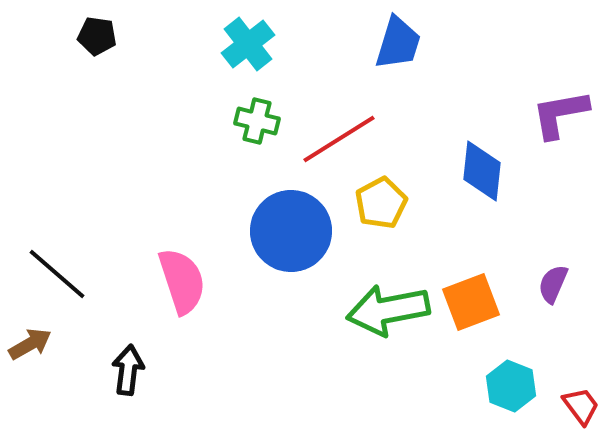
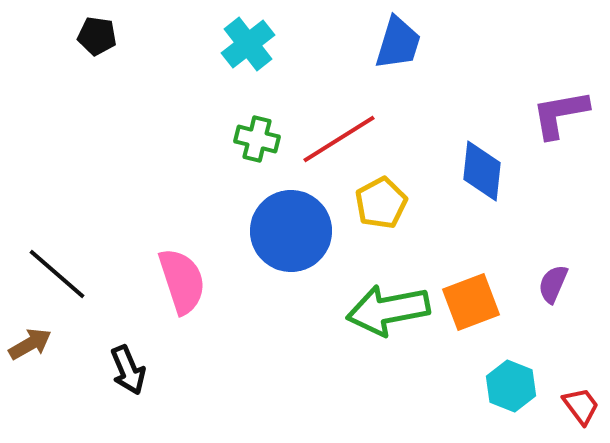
green cross: moved 18 px down
black arrow: rotated 150 degrees clockwise
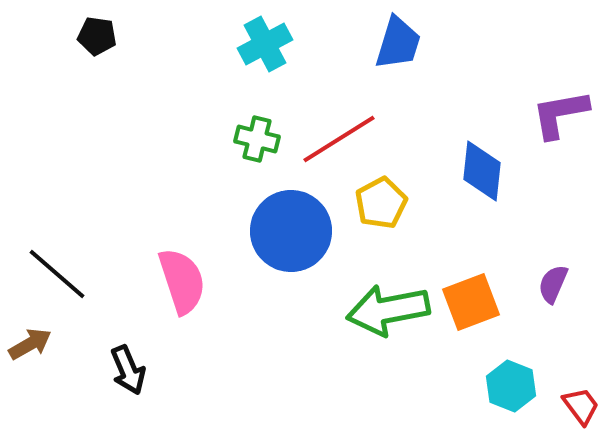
cyan cross: moved 17 px right; rotated 10 degrees clockwise
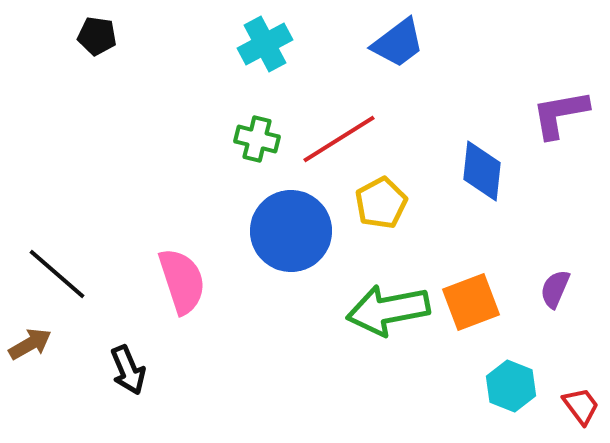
blue trapezoid: rotated 36 degrees clockwise
purple semicircle: moved 2 px right, 5 px down
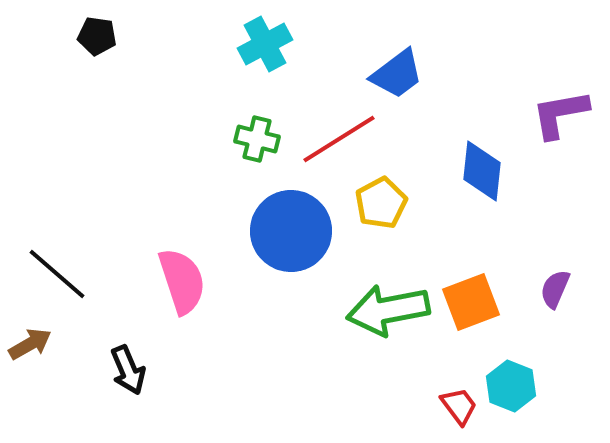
blue trapezoid: moved 1 px left, 31 px down
red trapezoid: moved 122 px left
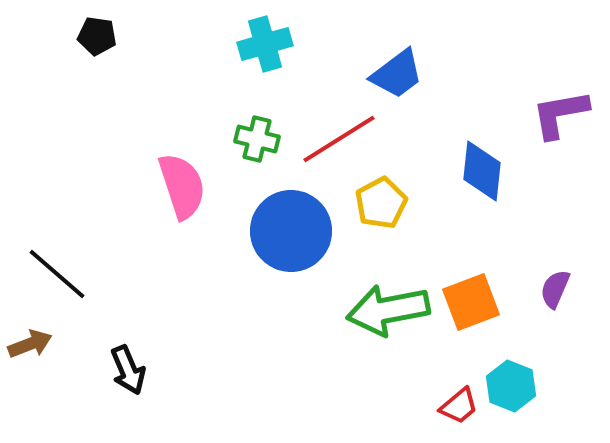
cyan cross: rotated 12 degrees clockwise
pink semicircle: moved 95 px up
brown arrow: rotated 9 degrees clockwise
red trapezoid: rotated 87 degrees clockwise
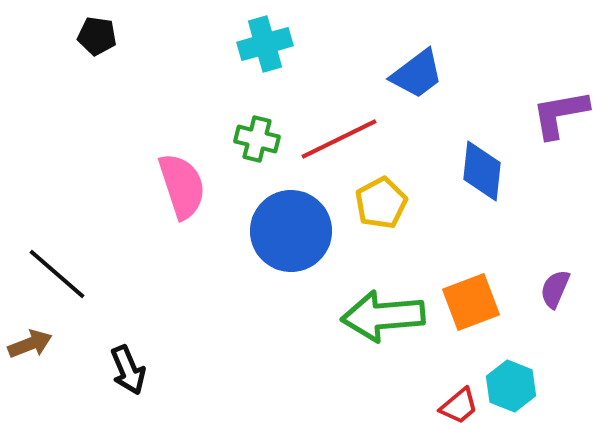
blue trapezoid: moved 20 px right
red line: rotated 6 degrees clockwise
green arrow: moved 5 px left, 6 px down; rotated 6 degrees clockwise
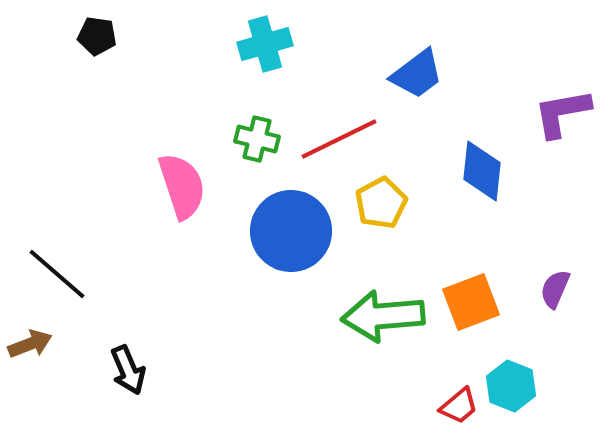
purple L-shape: moved 2 px right, 1 px up
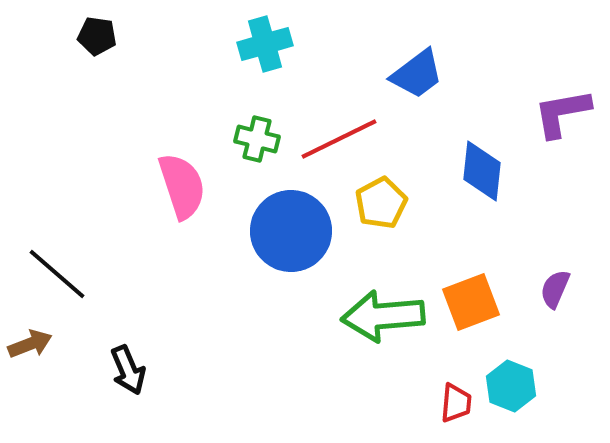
red trapezoid: moved 3 px left, 3 px up; rotated 45 degrees counterclockwise
